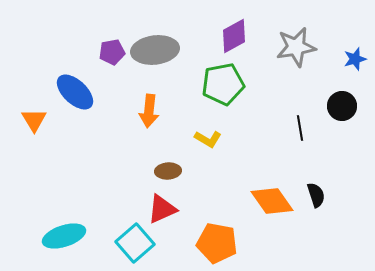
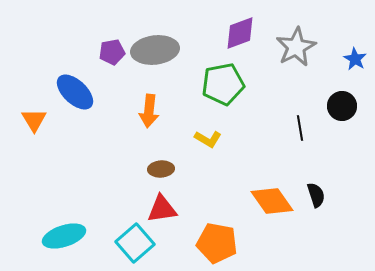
purple diamond: moved 6 px right, 3 px up; rotated 9 degrees clockwise
gray star: rotated 18 degrees counterclockwise
blue star: rotated 25 degrees counterclockwise
brown ellipse: moved 7 px left, 2 px up
red triangle: rotated 16 degrees clockwise
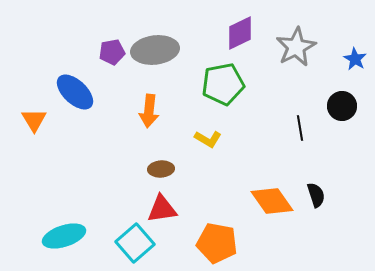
purple diamond: rotated 6 degrees counterclockwise
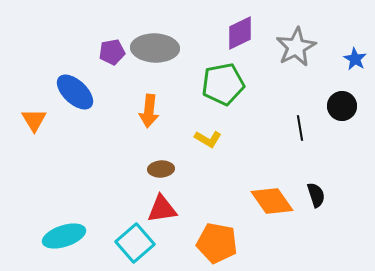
gray ellipse: moved 2 px up; rotated 9 degrees clockwise
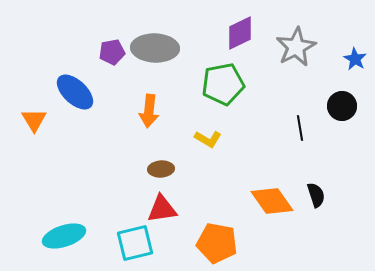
cyan square: rotated 27 degrees clockwise
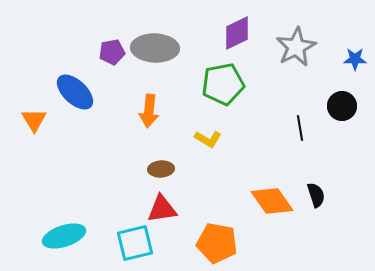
purple diamond: moved 3 px left
blue star: rotated 30 degrees counterclockwise
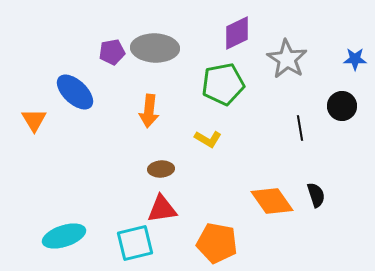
gray star: moved 9 px left, 12 px down; rotated 12 degrees counterclockwise
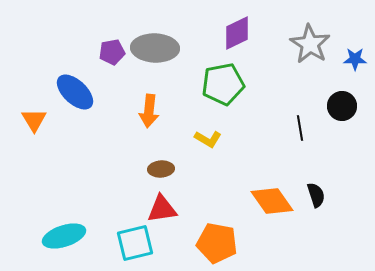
gray star: moved 23 px right, 15 px up
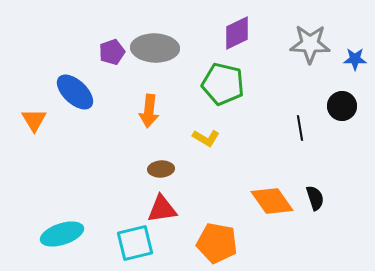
gray star: rotated 30 degrees counterclockwise
purple pentagon: rotated 10 degrees counterclockwise
green pentagon: rotated 24 degrees clockwise
yellow L-shape: moved 2 px left, 1 px up
black semicircle: moved 1 px left, 3 px down
cyan ellipse: moved 2 px left, 2 px up
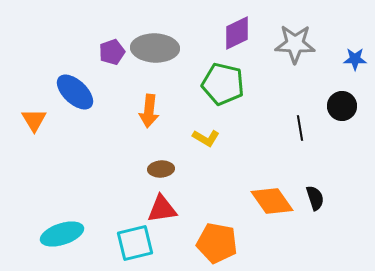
gray star: moved 15 px left
